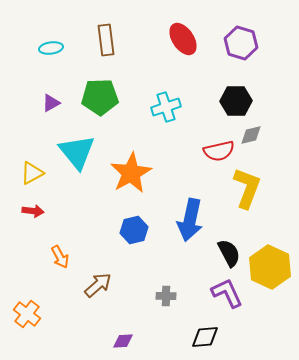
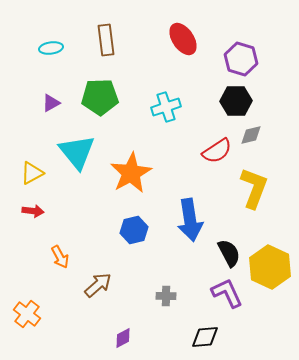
purple hexagon: moved 16 px down
red semicircle: moved 2 px left; rotated 20 degrees counterclockwise
yellow L-shape: moved 7 px right
blue arrow: rotated 21 degrees counterclockwise
purple diamond: moved 3 px up; rotated 25 degrees counterclockwise
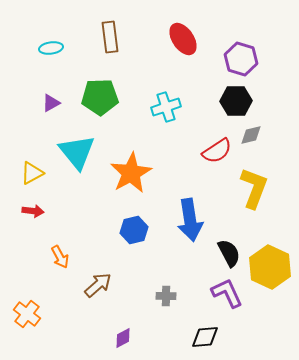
brown rectangle: moved 4 px right, 3 px up
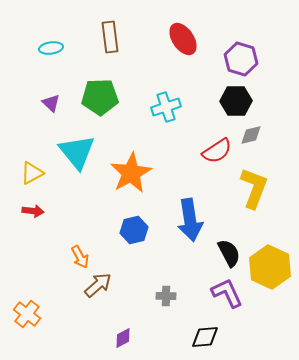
purple triangle: rotated 48 degrees counterclockwise
orange arrow: moved 20 px right
